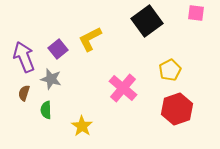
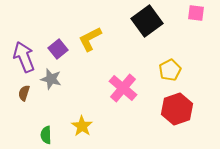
green semicircle: moved 25 px down
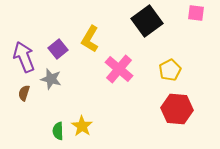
yellow L-shape: rotated 32 degrees counterclockwise
pink cross: moved 4 px left, 19 px up
red hexagon: rotated 24 degrees clockwise
green semicircle: moved 12 px right, 4 px up
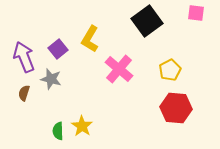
red hexagon: moved 1 px left, 1 px up
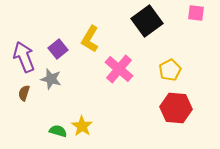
green semicircle: rotated 108 degrees clockwise
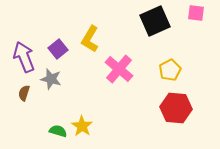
black square: moved 8 px right; rotated 12 degrees clockwise
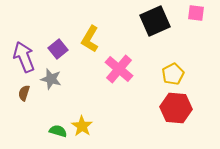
yellow pentagon: moved 3 px right, 4 px down
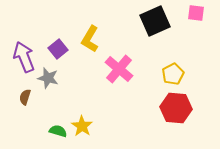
gray star: moved 3 px left, 1 px up
brown semicircle: moved 1 px right, 4 px down
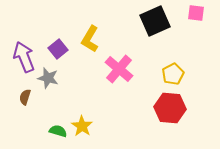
red hexagon: moved 6 px left
